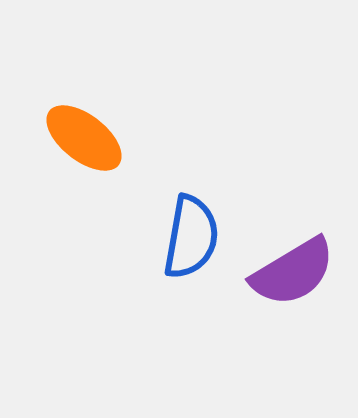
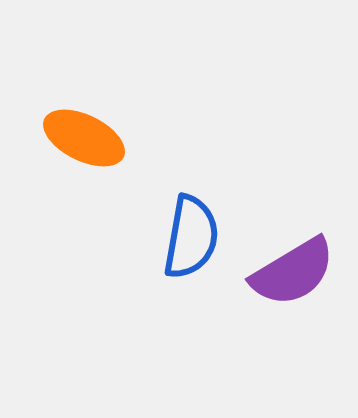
orange ellipse: rotated 12 degrees counterclockwise
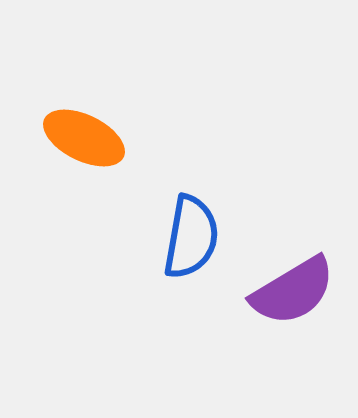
purple semicircle: moved 19 px down
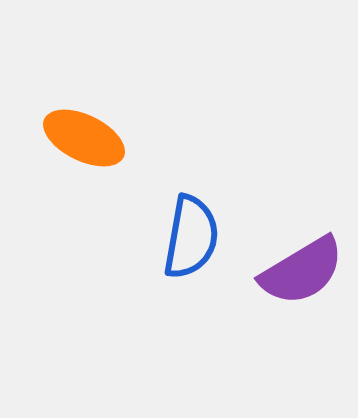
purple semicircle: moved 9 px right, 20 px up
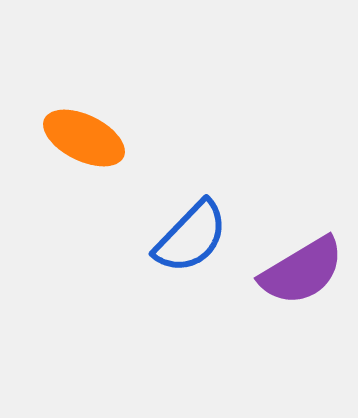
blue semicircle: rotated 34 degrees clockwise
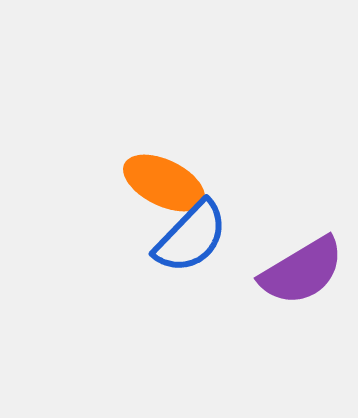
orange ellipse: moved 80 px right, 45 px down
